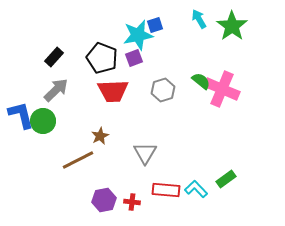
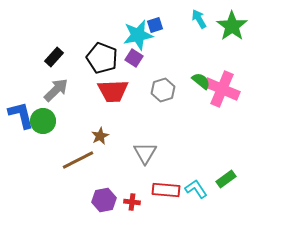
purple square: rotated 36 degrees counterclockwise
cyan L-shape: rotated 10 degrees clockwise
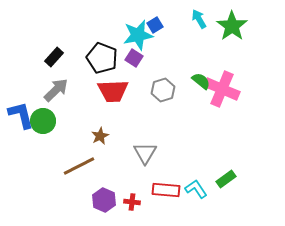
blue square: rotated 14 degrees counterclockwise
brown line: moved 1 px right, 6 px down
purple hexagon: rotated 25 degrees counterclockwise
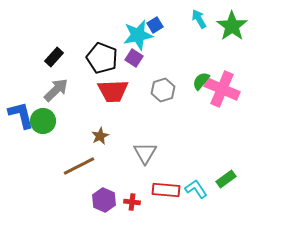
green semicircle: rotated 90 degrees counterclockwise
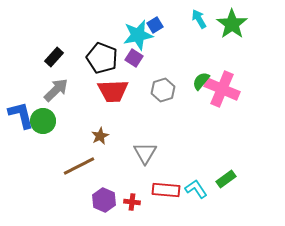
green star: moved 2 px up
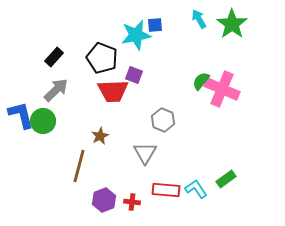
blue square: rotated 28 degrees clockwise
cyan star: moved 2 px left
purple square: moved 17 px down; rotated 12 degrees counterclockwise
gray hexagon: moved 30 px down; rotated 20 degrees counterclockwise
brown line: rotated 48 degrees counterclockwise
purple hexagon: rotated 15 degrees clockwise
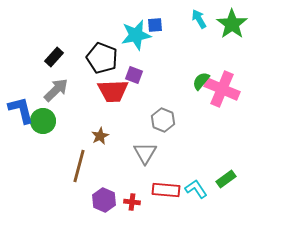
blue L-shape: moved 5 px up
purple hexagon: rotated 15 degrees counterclockwise
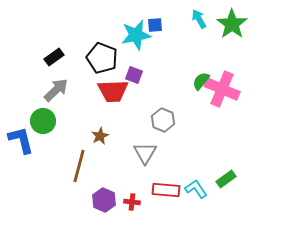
black rectangle: rotated 12 degrees clockwise
blue L-shape: moved 30 px down
